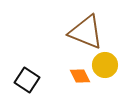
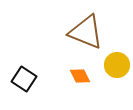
yellow circle: moved 12 px right
black square: moved 3 px left, 1 px up
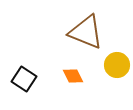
orange diamond: moved 7 px left
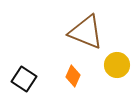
orange diamond: rotated 50 degrees clockwise
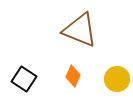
brown triangle: moved 6 px left, 2 px up
yellow circle: moved 14 px down
